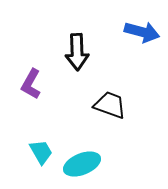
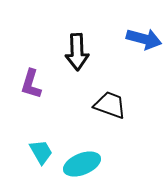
blue arrow: moved 2 px right, 7 px down
purple L-shape: rotated 12 degrees counterclockwise
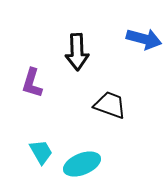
purple L-shape: moved 1 px right, 1 px up
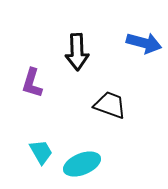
blue arrow: moved 4 px down
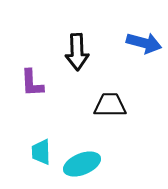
purple L-shape: rotated 20 degrees counterclockwise
black trapezoid: rotated 20 degrees counterclockwise
cyan trapezoid: rotated 152 degrees counterclockwise
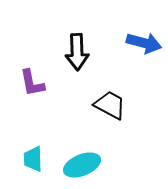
purple L-shape: rotated 8 degrees counterclockwise
black trapezoid: rotated 28 degrees clockwise
cyan trapezoid: moved 8 px left, 7 px down
cyan ellipse: moved 1 px down
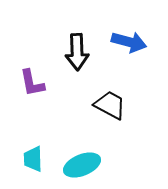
blue arrow: moved 15 px left, 1 px up
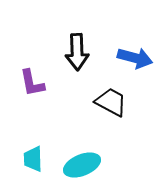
blue arrow: moved 6 px right, 16 px down
black trapezoid: moved 1 px right, 3 px up
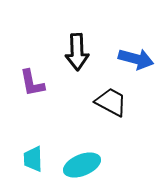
blue arrow: moved 1 px right, 1 px down
